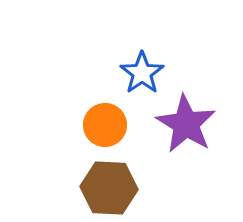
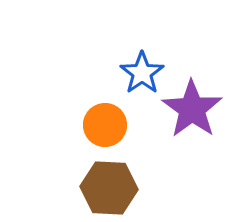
purple star: moved 6 px right, 15 px up; rotated 4 degrees clockwise
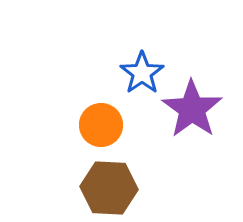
orange circle: moved 4 px left
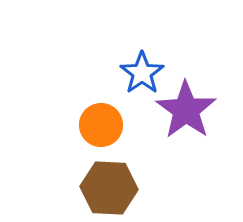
purple star: moved 6 px left, 1 px down
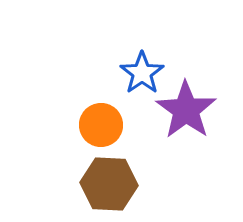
brown hexagon: moved 4 px up
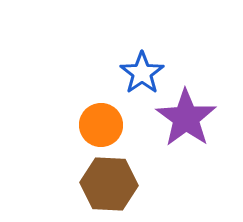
purple star: moved 8 px down
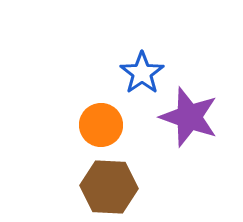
purple star: moved 3 px right, 1 px up; rotated 16 degrees counterclockwise
brown hexagon: moved 3 px down
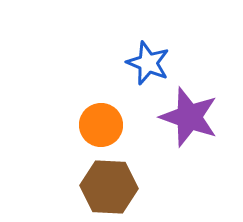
blue star: moved 6 px right, 10 px up; rotated 15 degrees counterclockwise
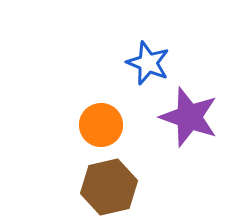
brown hexagon: rotated 16 degrees counterclockwise
